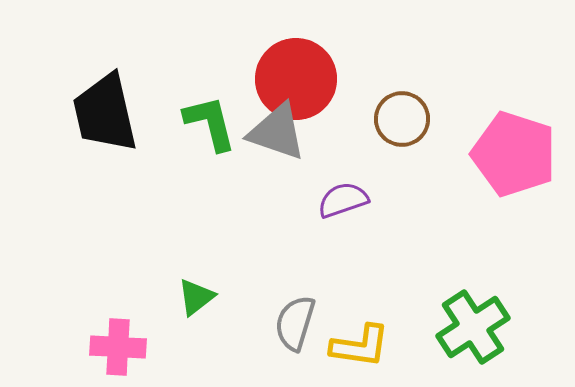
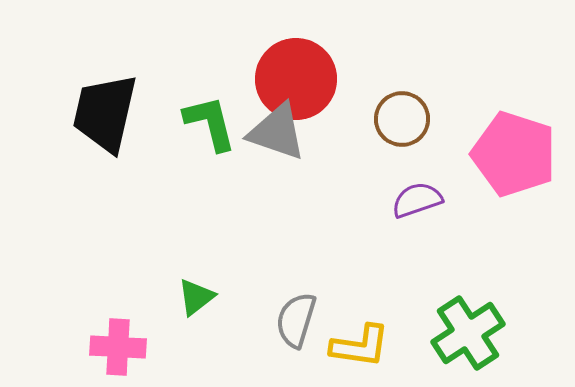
black trapezoid: rotated 26 degrees clockwise
purple semicircle: moved 74 px right
gray semicircle: moved 1 px right, 3 px up
green cross: moved 5 px left, 6 px down
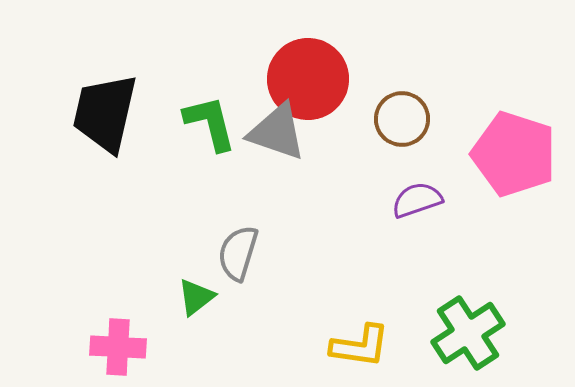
red circle: moved 12 px right
gray semicircle: moved 58 px left, 67 px up
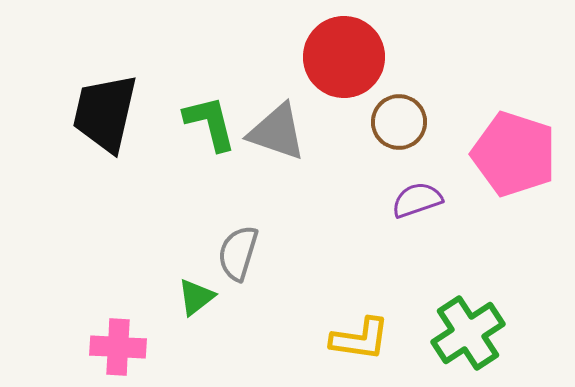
red circle: moved 36 px right, 22 px up
brown circle: moved 3 px left, 3 px down
yellow L-shape: moved 7 px up
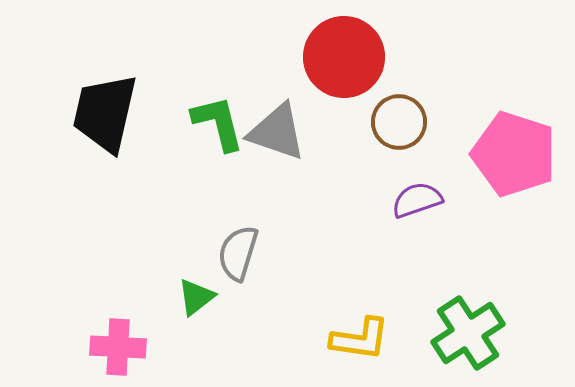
green L-shape: moved 8 px right
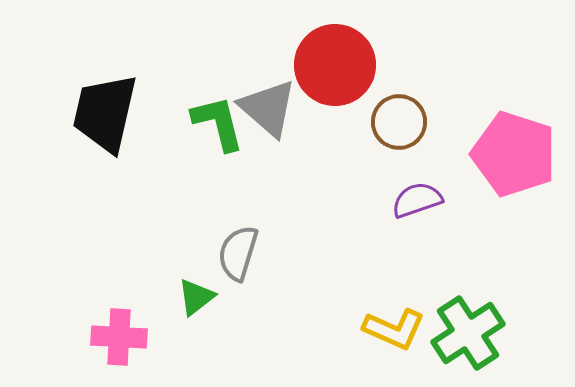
red circle: moved 9 px left, 8 px down
gray triangle: moved 9 px left, 24 px up; rotated 22 degrees clockwise
yellow L-shape: moved 34 px right, 10 px up; rotated 16 degrees clockwise
pink cross: moved 1 px right, 10 px up
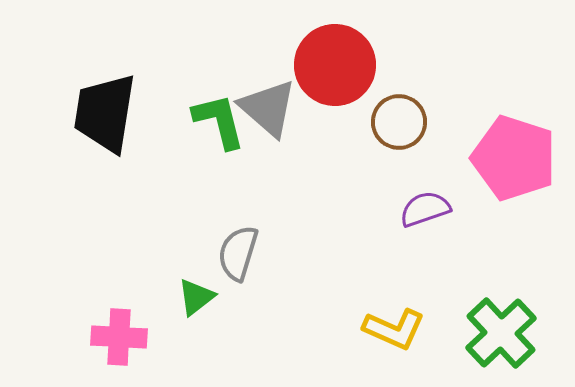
black trapezoid: rotated 4 degrees counterclockwise
green L-shape: moved 1 px right, 2 px up
pink pentagon: moved 4 px down
purple semicircle: moved 8 px right, 9 px down
green cross: moved 33 px right; rotated 10 degrees counterclockwise
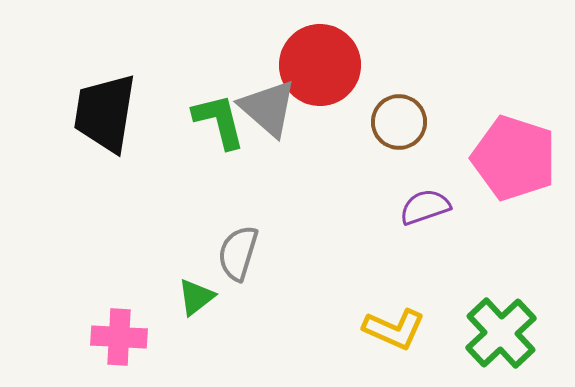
red circle: moved 15 px left
purple semicircle: moved 2 px up
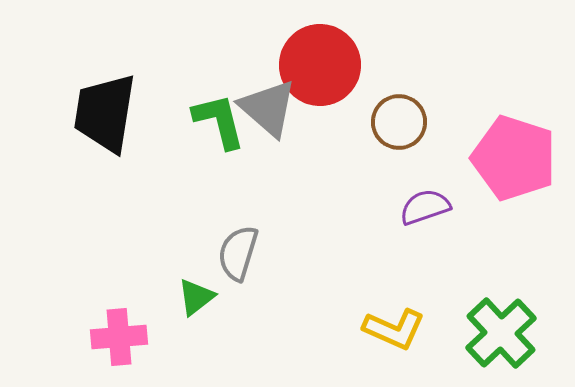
pink cross: rotated 8 degrees counterclockwise
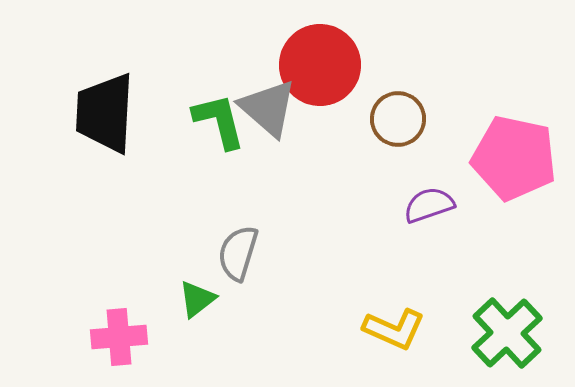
black trapezoid: rotated 6 degrees counterclockwise
brown circle: moved 1 px left, 3 px up
pink pentagon: rotated 6 degrees counterclockwise
purple semicircle: moved 4 px right, 2 px up
green triangle: moved 1 px right, 2 px down
green cross: moved 6 px right
